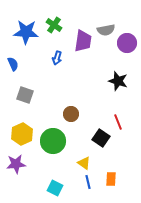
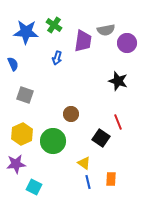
cyan square: moved 21 px left, 1 px up
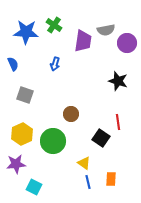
blue arrow: moved 2 px left, 6 px down
red line: rotated 14 degrees clockwise
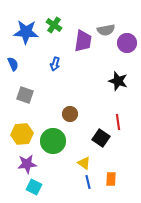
brown circle: moved 1 px left
yellow hexagon: rotated 20 degrees clockwise
purple star: moved 11 px right
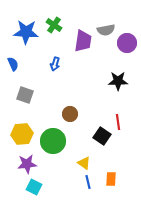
black star: rotated 18 degrees counterclockwise
black square: moved 1 px right, 2 px up
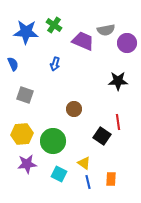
purple trapezoid: rotated 75 degrees counterclockwise
brown circle: moved 4 px right, 5 px up
cyan square: moved 25 px right, 13 px up
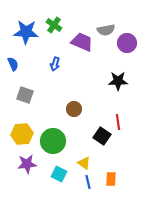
purple trapezoid: moved 1 px left, 1 px down
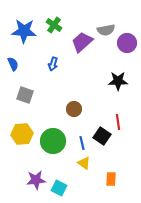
blue star: moved 2 px left, 1 px up
purple trapezoid: rotated 65 degrees counterclockwise
blue arrow: moved 2 px left
purple star: moved 9 px right, 16 px down
cyan square: moved 14 px down
blue line: moved 6 px left, 39 px up
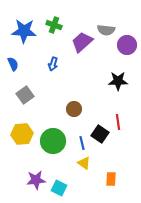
green cross: rotated 14 degrees counterclockwise
gray semicircle: rotated 18 degrees clockwise
purple circle: moved 2 px down
gray square: rotated 36 degrees clockwise
black square: moved 2 px left, 2 px up
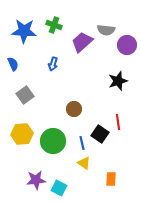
black star: rotated 18 degrees counterclockwise
